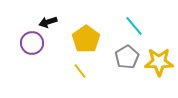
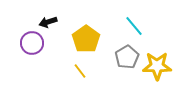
yellow star: moved 2 px left, 4 px down
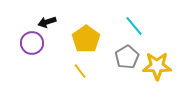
black arrow: moved 1 px left
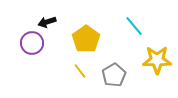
gray pentagon: moved 13 px left, 18 px down
yellow star: moved 6 px up
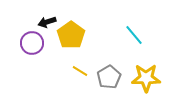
cyan line: moved 9 px down
yellow pentagon: moved 15 px left, 4 px up
yellow star: moved 11 px left, 18 px down
yellow line: rotated 21 degrees counterclockwise
gray pentagon: moved 5 px left, 2 px down
